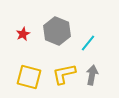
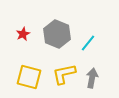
gray hexagon: moved 3 px down
gray arrow: moved 3 px down
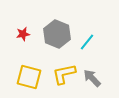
red star: rotated 16 degrees clockwise
cyan line: moved 1 px left, 1 px up
gray arrow: rotated 54 degrees counterclockwise
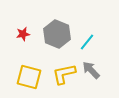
gray arrow: moved 1 px left, 8 px up
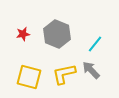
cyan line: moved 8 px right, 2 px down
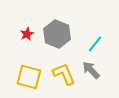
red star: moved 4 px right; rotated 16 degrees counterclockwise
yellow L-shape: rotated 80 degrees clockwise
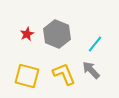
yellow square: moved 2 px left, 1 px up
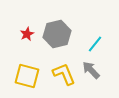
gray hexagon: rotated 24 degrees clockwise
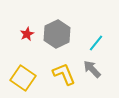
gray hexagon: rotated 12 degrees counterclockwise
cyan line: moved 1 px right, 1 px up
gray arrow: moved 1 px right, 1 px up
yellow square: moved 4 px left, 2 px down; rotated 20 degrees clockwise
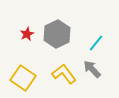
yellow L-shape: rotated 15 degrees counterclockwise
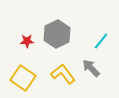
red star: moved 7 px down; rotated 24 degrees clockwise
cyan line: moved 5 px right, 2 px up
gray arrow: moved 1 px left, 1 px up
yellow L-shape: moved 1 px left
